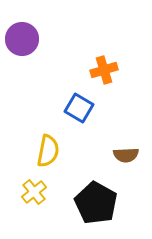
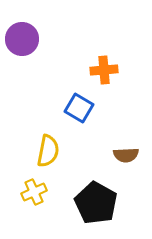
orange cross: rotated 12 degrees clockwise
yellow cross: rotated 15 degrees clockwise
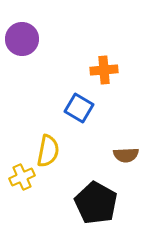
yellow cross: moved 12 px left, 15 px up
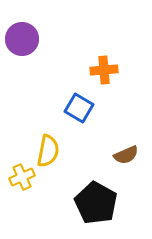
brown semicircle: rotated 20 degrees counterclockwise
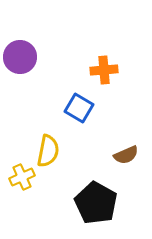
purple circle: moved 2 px left, 18 px down
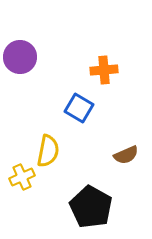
black pentagon: moved 5 px left, 4 px down
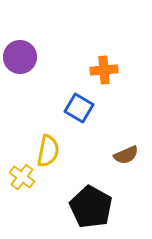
yellow cross: rotated 30 degrees counterclockwise
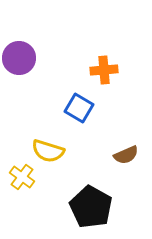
purple circle: moved 1 px left, 1 px down
yellow semicircle: rotated 96 degrees clockwise
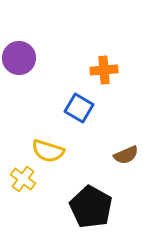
yellow cross: moved 1 px right, 2 px down
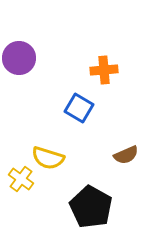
yellow semicircle: moved 7 px down
yellow cross: moved 2 px left
